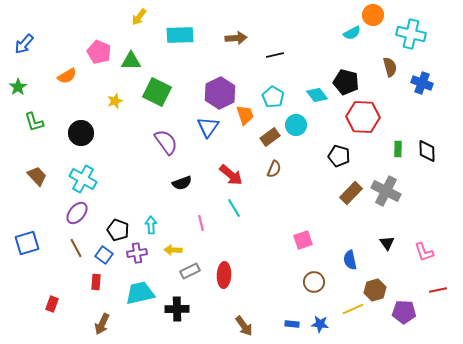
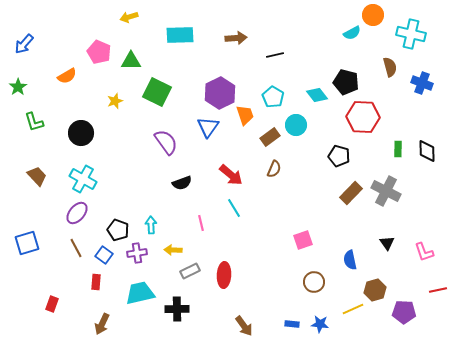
yellow arrow at (139, 17): moved 10 px left; rotated 36 degrees clockwise
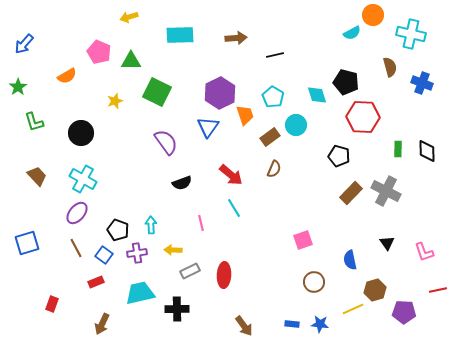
cyan diamond at (317, 95): rotated 20 degrees clockwise
red rectangle at (96, 282): rotated 63 degrees clockwise
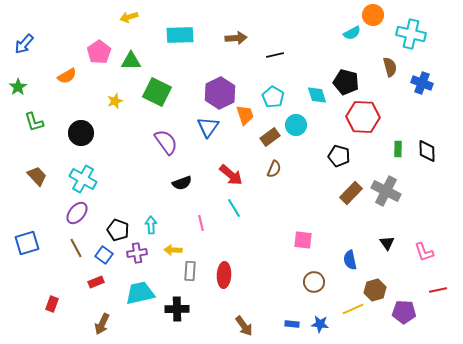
pink pentagon at (99, 52): rotated 15 degrees clockwise
pink square at (303, 240): rotated 24 degrees clockwise
gray rectangle at (190, 271): rotated 60 degrees counterclockwise
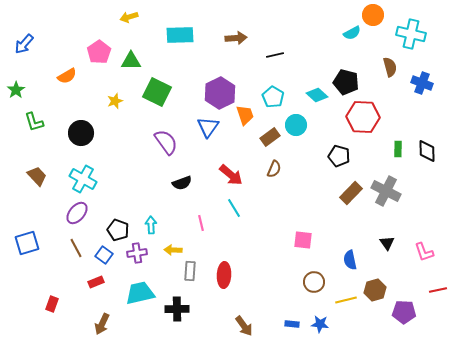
green star at (18, 87): moved 2 px left, 3 px down
cyan diamond at (317, 95): rotated 30 degrees counterclockwise
yellow line at (353, 309): moved 7 px left, 9 px up; rotated 10 degrees clockwise
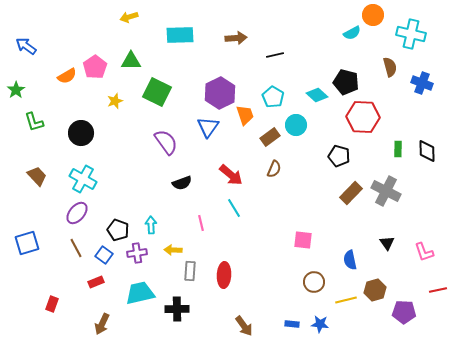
blue arrow at (24, 44): moved 2 px right, 2 px down; rotated 85 degrees clockwise
pink pentagon at (99, 52): moved 4 px left, 15 px down
